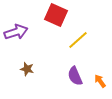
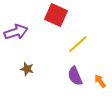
yellow line: moved 4 px down
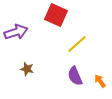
yellow line: moved 1 px left
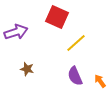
red square: moved 1 px right, 2 px down
yellow line: moved 1 px left, 1 px up
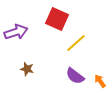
red square: moved 2 px down
purple semicircle: rotated 30 degrees counterclockwise
